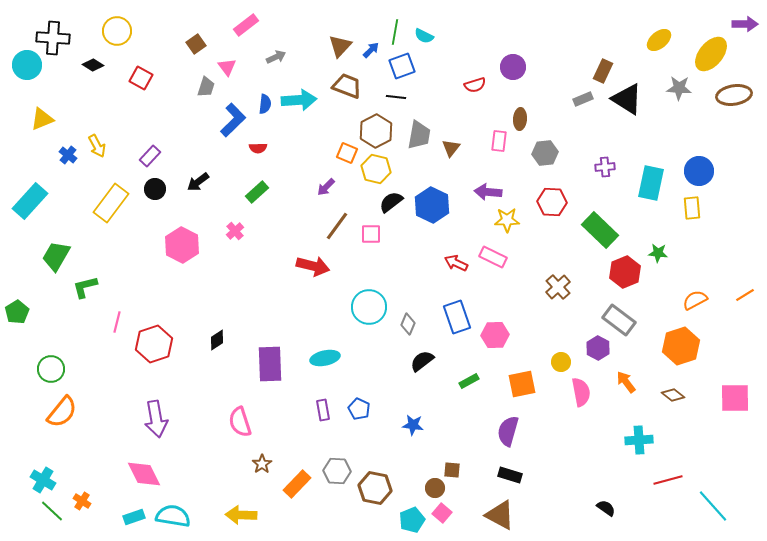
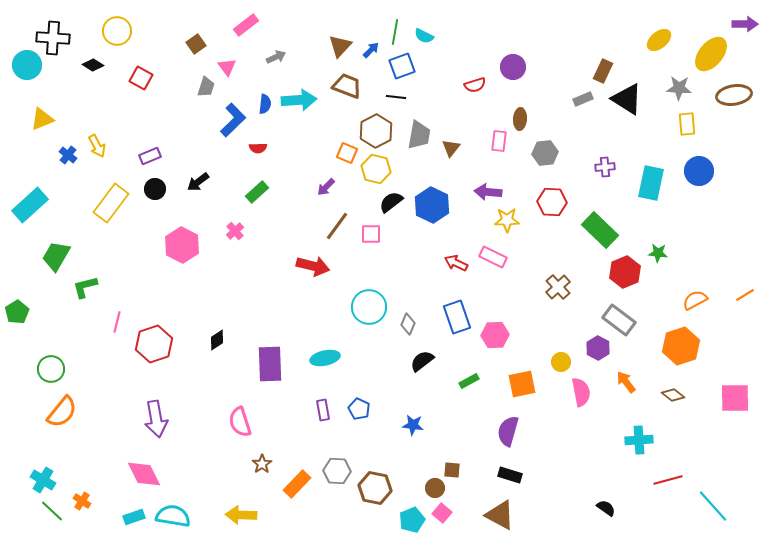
purple rectangle at (150, 156): rotated 25 degrees clockwise
cyan rectangle at (30, 201): moved 4 px down; rotated 6 degrees clockwise
yellow rectangle at (692, 208): moved 5 px left, 84 px up
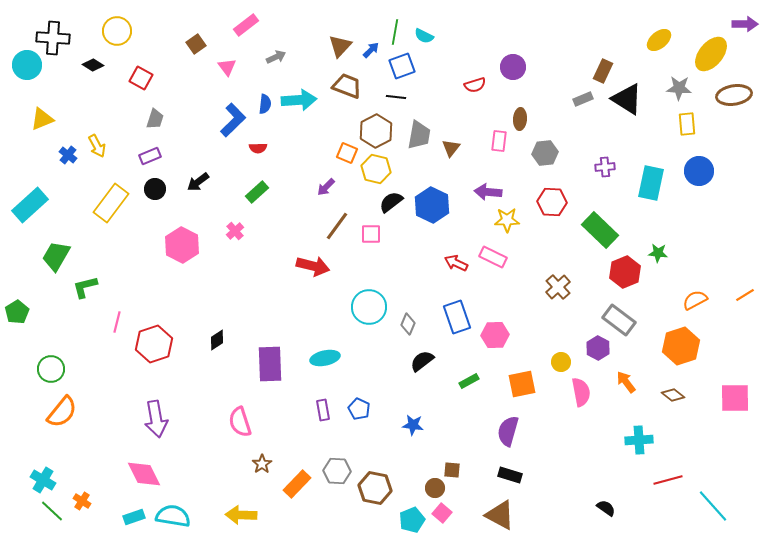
gray trapezoid at (206, 87): moved 51 px left, 32 px down
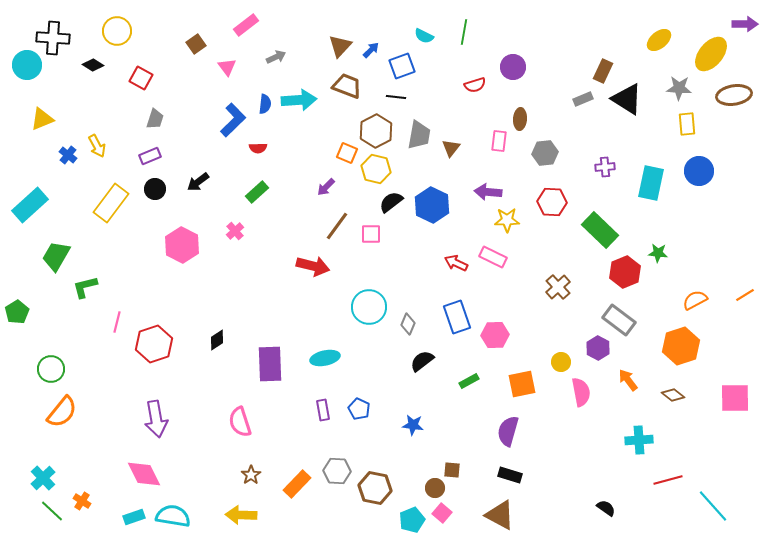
green line at (395, 32): moved 69 px right
orange arrow at (626, 382): moved 2 px right, 2 px up
brown star at (262, 464): moved 11 px left, 11 px down
cyan cross at (43, 480): moved 2 px up; rotated 15 degrees clockwise
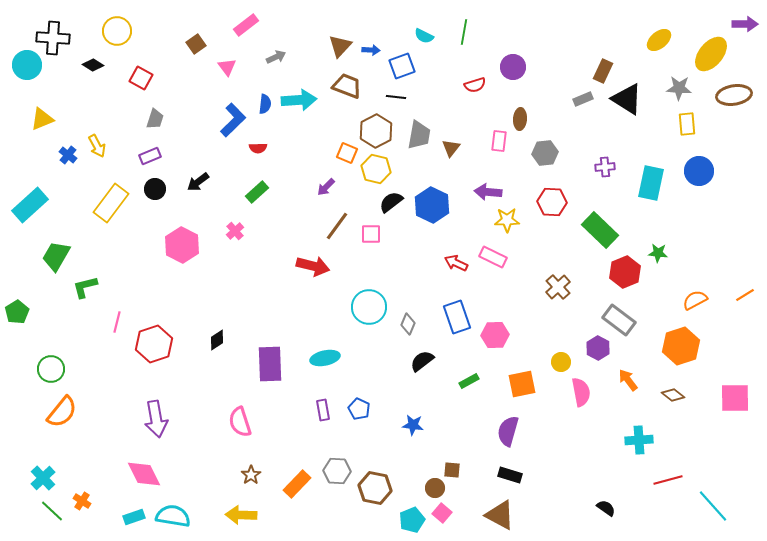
blue arrow at (371, 50): rotated 48 degrees clockwise
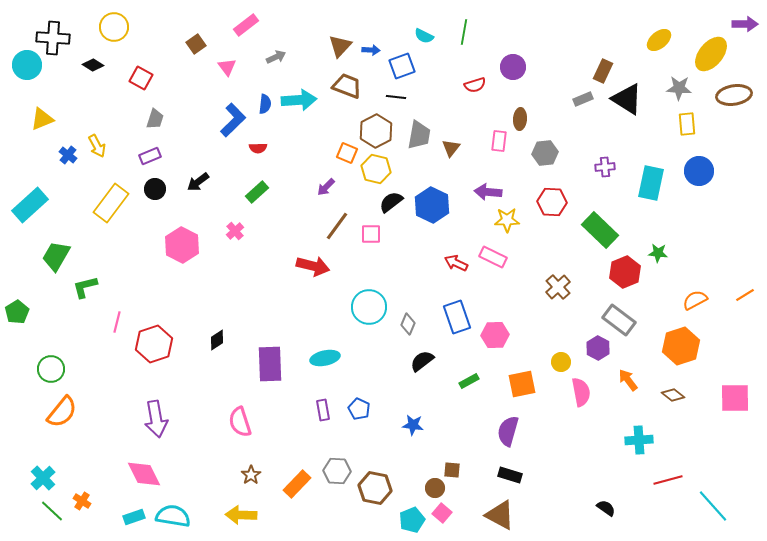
yellow circle at (117, 31): moved 3 px left, 4 px up
